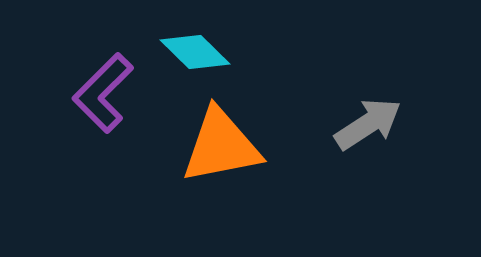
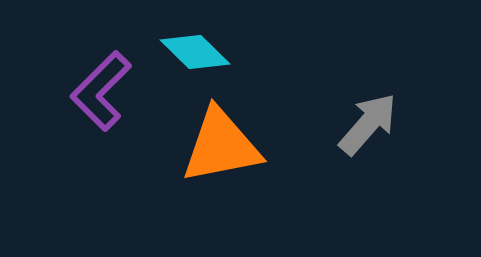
purple L-shape: moved 2 px left, 2 px up
gray arrow: rotated 16 degrees counterclockwise
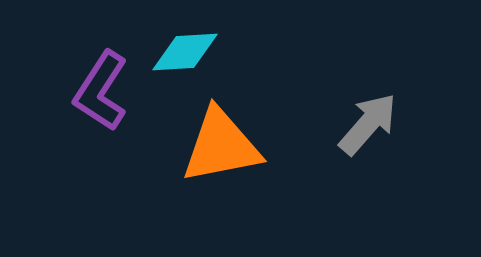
cyan diamond: moved 10 px left; rotated 48 degrees counterclockwise
purple L-shape: rotated 12 degrees counterclockwise
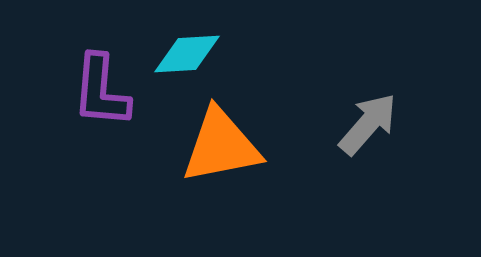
cyan diamond: moved 2 px right, 2 px down
purple L-shape: rotated 28 degrees counterclockwise
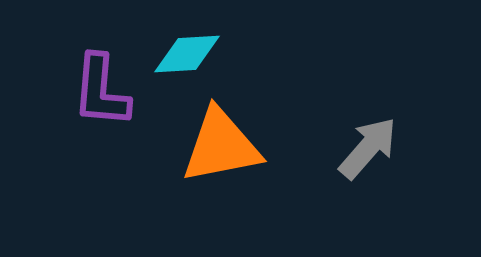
gray arrow: moved 24 px down
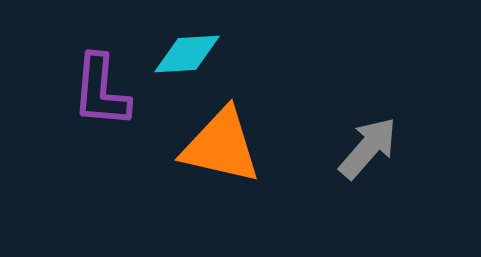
orange triangle: rotated 24 degrees clockwise
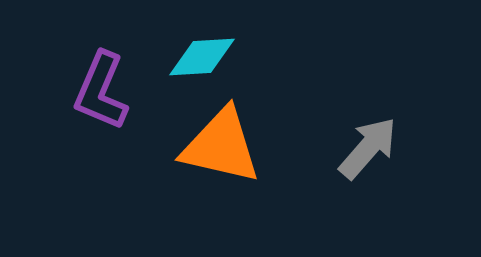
cyan diamond: moved 15 px right, 3 px down
purple L-shape: rotated 18 degrees clockwise
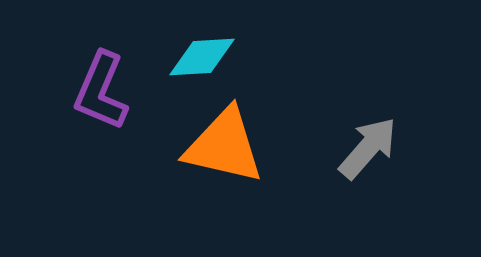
orange triangle: moved 3 px right
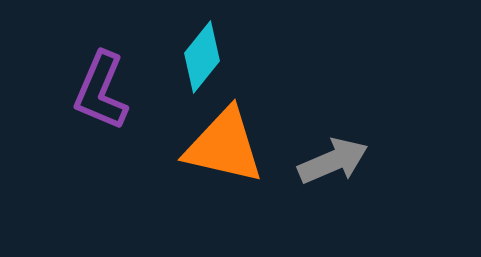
cyan diamond: rotated 48 degrees counterclockwise
gray arrow: moved 35 px left, 13 px down; rotated 26 degrees clockwise
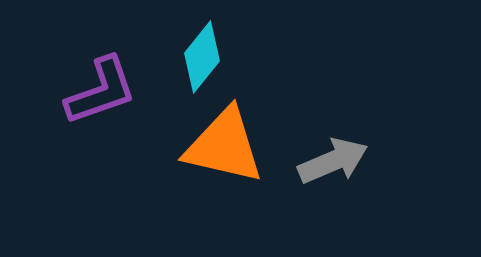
purple L-shape: rotated 132 degrees counterclockwise
